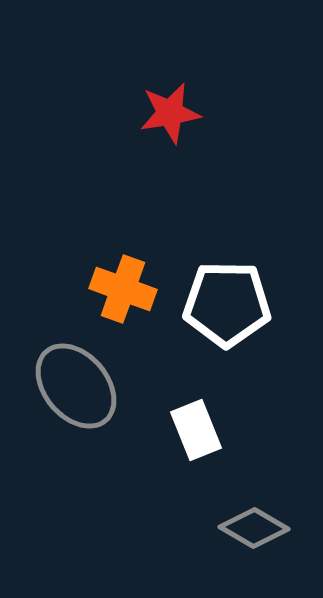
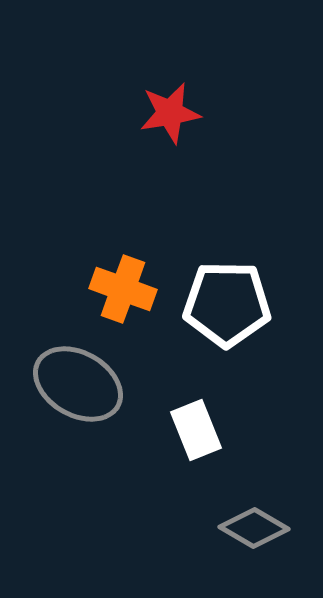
gray ellipse: moved 2 px right, 2 px up; rotated 20 degrees counterclockwise
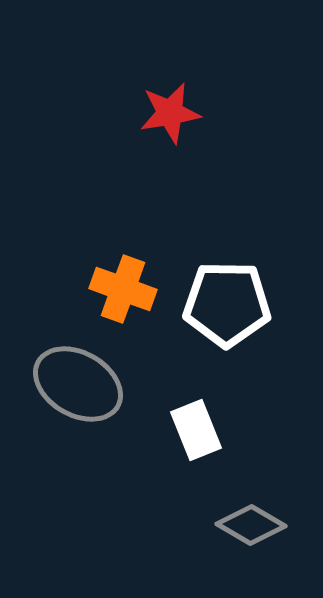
gray diamond: moved 3 px left, 3 px up
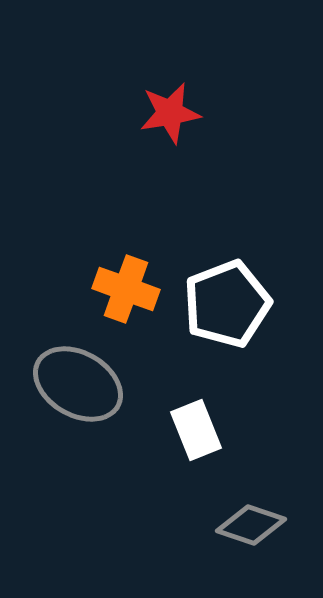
orange cross: moved 3 px right
white pentagon: rotated 22 degrees counterclockwise
gray diamond: rotated 12 degrees counterclockwise
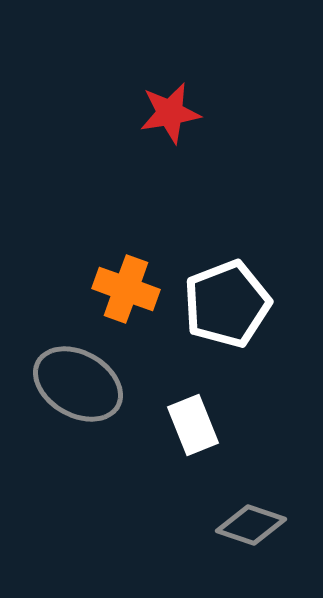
white rectangle: moved 3 px left, 5 px up
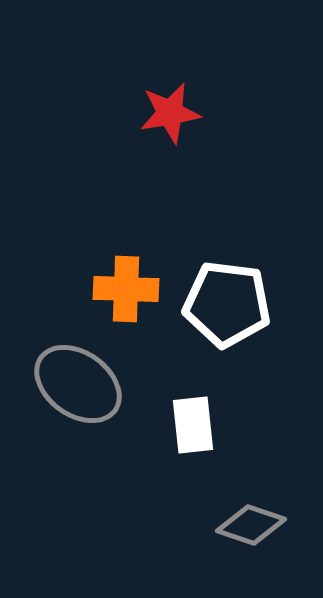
orange cross: rotated 18 degrees counterclockwise
white pentagon: rotated 28 degrees clockwise
gray ellipse: rotated 6 degrees clockwise
white rectangle: rotated 16 degrees clockwise
